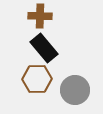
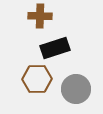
black rectangle: moved 11 px right; rotated 68 degrees counterclockwise
gray circle: moved 1 px right, 1 px up
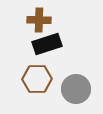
brown cross: moved 1 px left, 4 px down
black rectangle: moved 8 px left, 4 px up
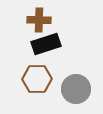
black rectangle: moved 1 px left
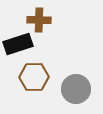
black rectangle: moved 28 px left
brown hexagon: moved 3 px left, 2 px up
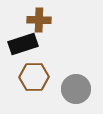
black rectangle: moved 5 px right
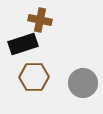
brown cross: moved 1 px right; rotated 10 degrees clockwise
gray circle: moved 7 px right, 6 px up
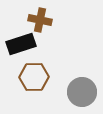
black rectangle: moved 2 px left
gray circle: moved 1 px left, 9 px down
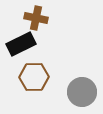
brown cross: moved 4 px left, 2 px up
black rectangle: rotated 8 degrees counterclockwise
